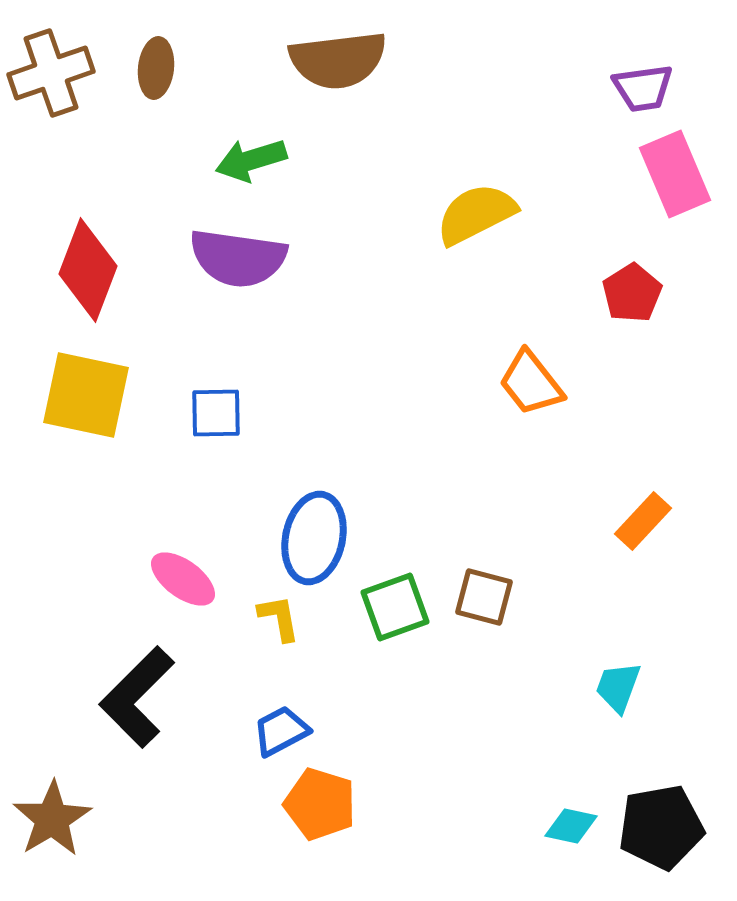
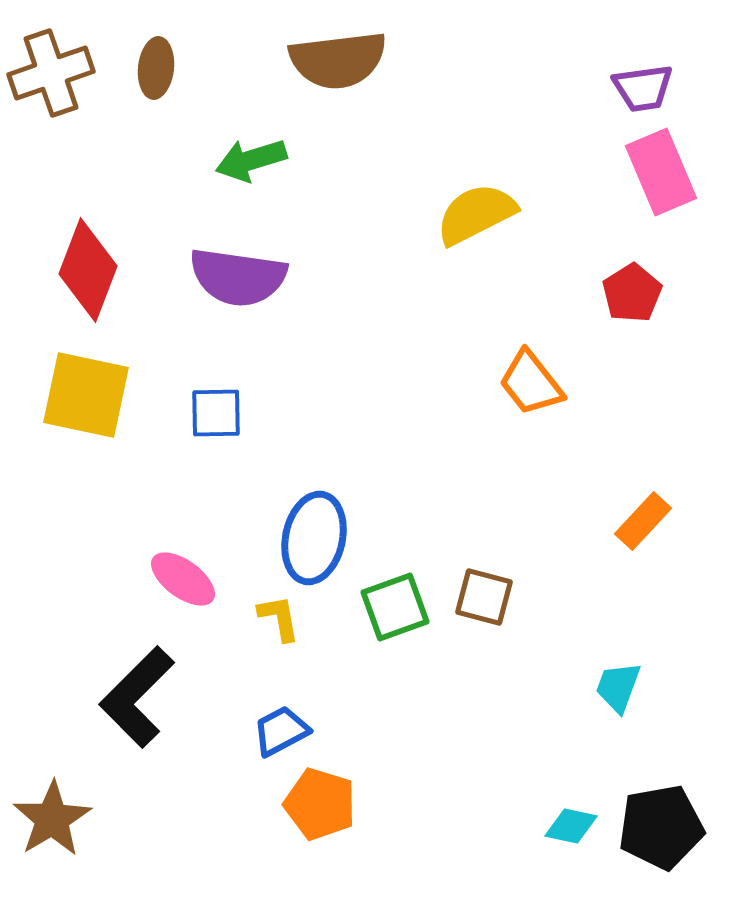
pink rectangle: moved 14 px left, 2 px up
purple semicircle: moved 19 px down
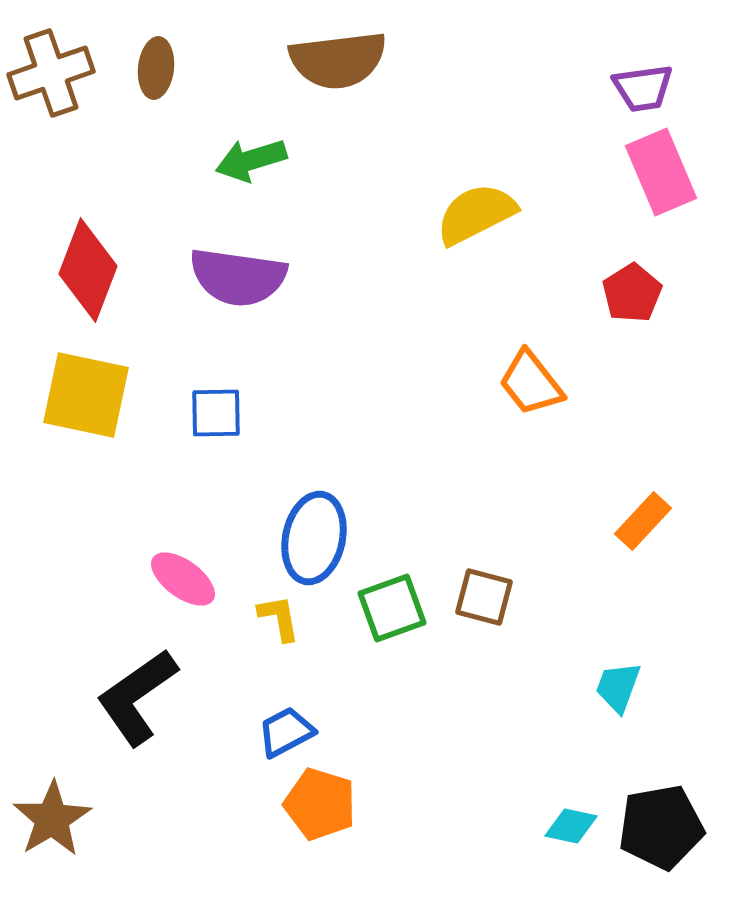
green square: moved 3 px left, 1 px down
black L-shape: rotated 10 degrees clockwise
blue trapezoid: moved 5 px right, 1 px down
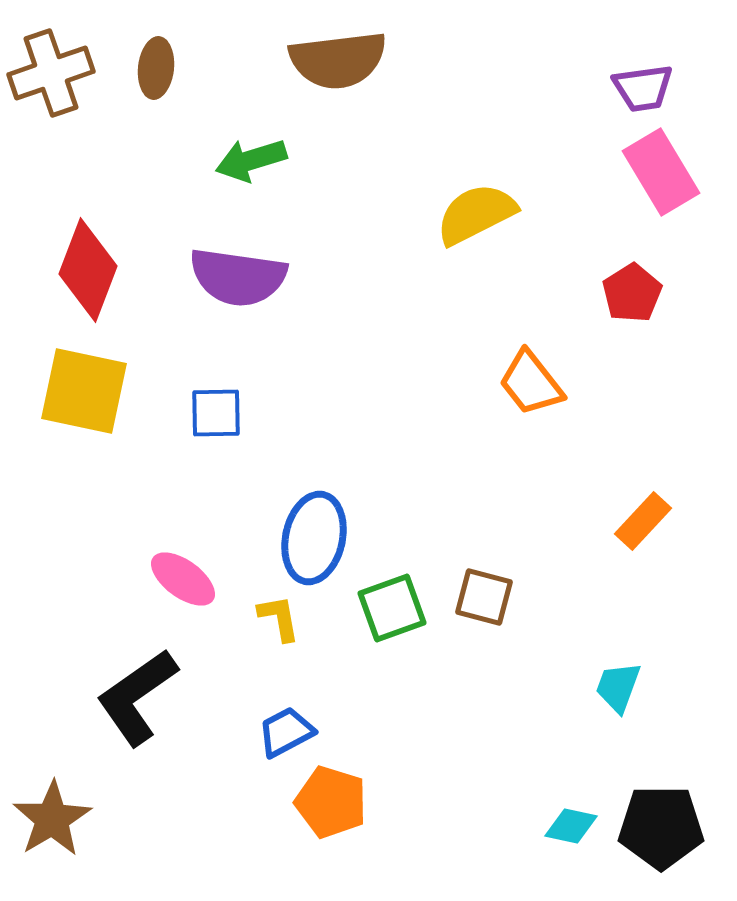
pink rectangle: rotated 8 degrees counterclockwise
yellow square: moved 2 px left, 4 px up
orange pentagon: moved 11 px right, 2 px up
black pentagon: rotated 10 degrees clockwise
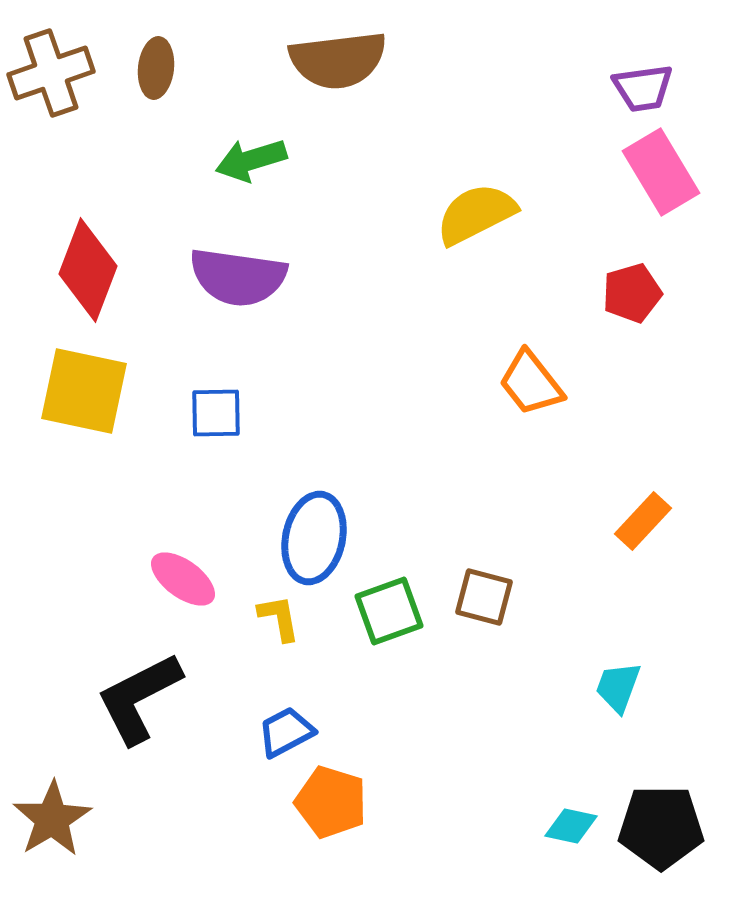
red pentagon: rotated 16 degrees clockwise
green square: moved 3 px left, 3 px down
black L-shape: moved 2 px right, 1 px down; rotated 8 degrees clockwise
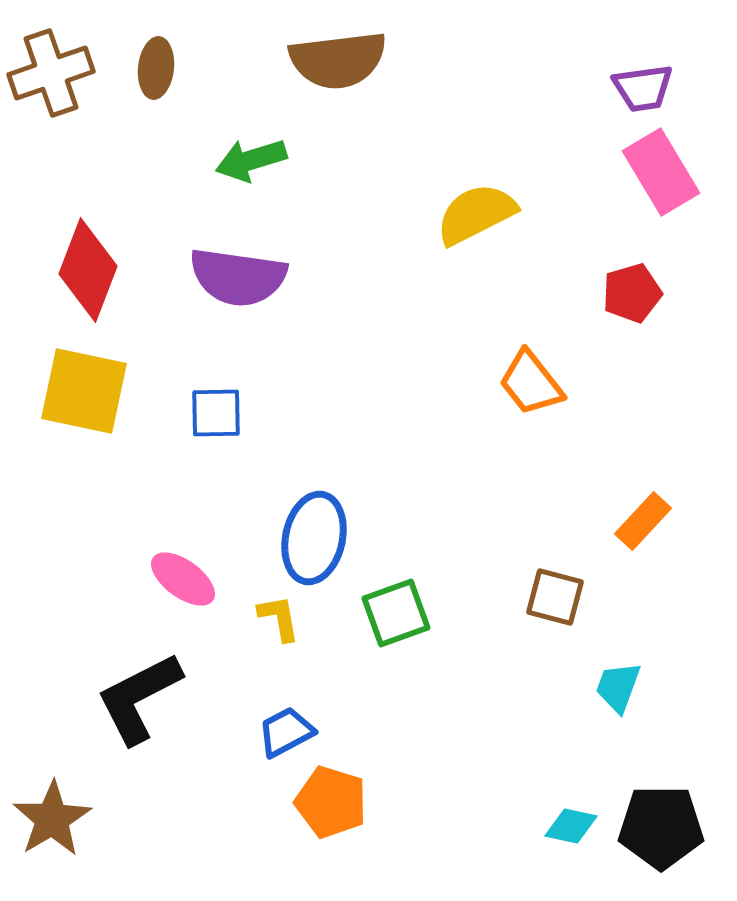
brown square: moved 71 px right
green square: moved 7 px right, 2 px down
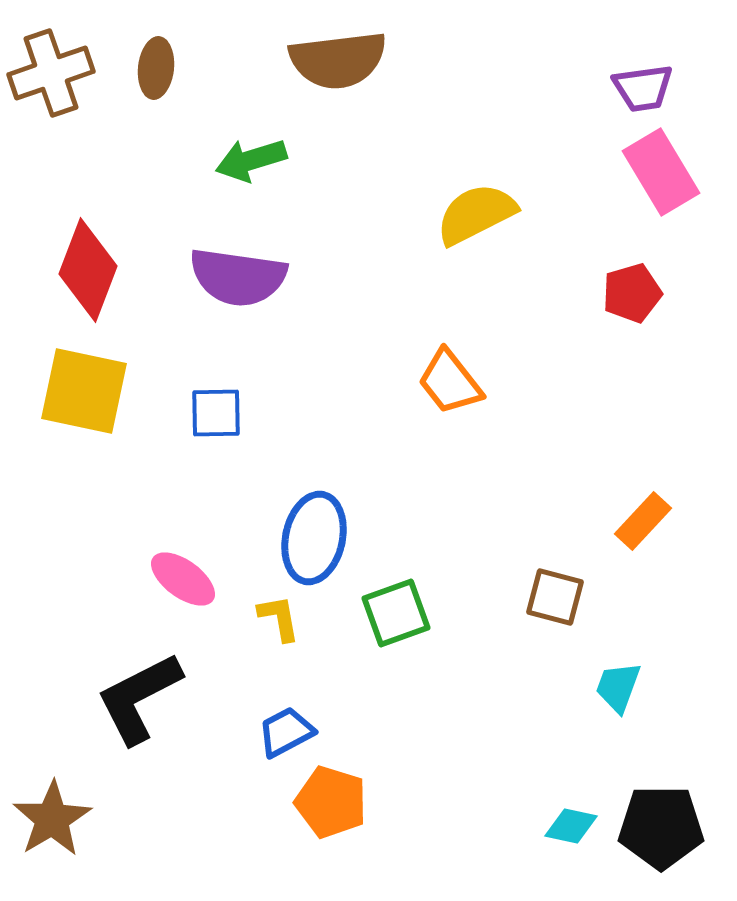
orange trapezoid: moved 81 px left, 1 px up
